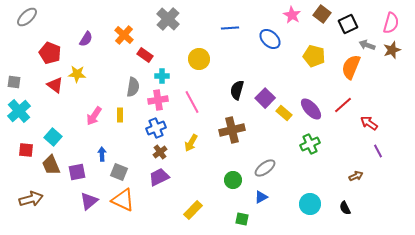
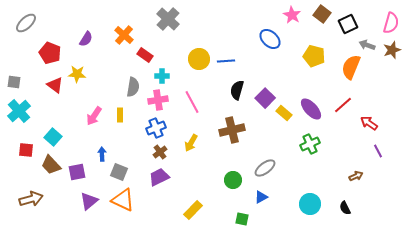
gray ellipse at (27, 17): moved 1 px left, 6 px down
blue line at (230, 28): moved 4 px left, 33 px down
brown trapezoid at (51, 165): rotated 20 degrees counterclockwise
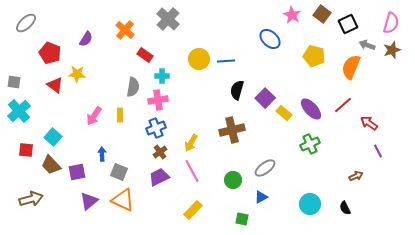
orange cross at (124, 35): moved 1 px right, 5 px up
pink line at (192, 102): moved 69 px down
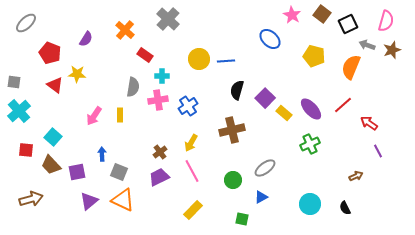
pink semicircle at (391, 23): moved 5 px left, 2 px up
blue cross at (156, 128): moved 32 px right, 22 px up; rotated 12 degrees counterclockwise
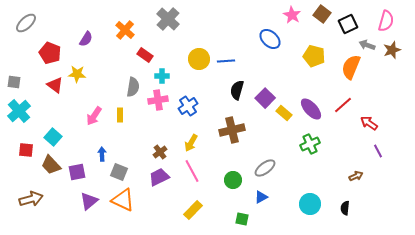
black semicircle at (345, 208): rotated 32 degrees clockwise
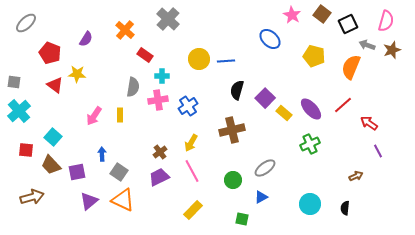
gray square at (119, 172): rotated 12 degrees clockwise
brown arrow at (31, 199): moved 1 px right, 2 px up
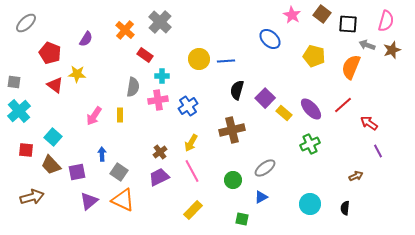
gray cross at (168, 19): moved 8 px left, 3 px down
black square at (348, 24): rotated 30 degrees clockwise
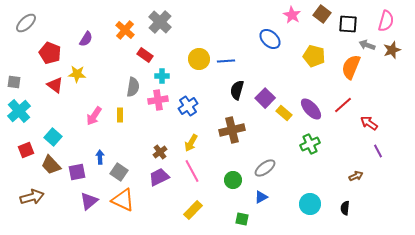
red square at (26, 150): rotated 28 degrees counterclockwise
blue arrow at (102, 154): moved 2 px left, 3 px down
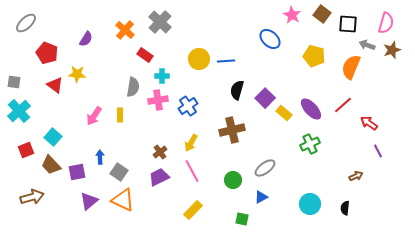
pink semicircle at (386, 21): moved 2 px down
red pentagon at (50, 53): moved 3 px left
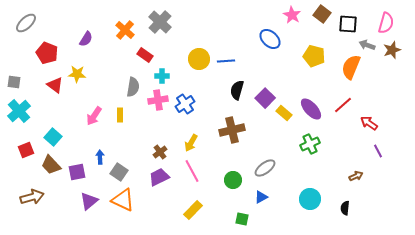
blue cross at (188, 106): moved 3 px left, 2 px up
cyan circle at (310, 204): moved 5 px up
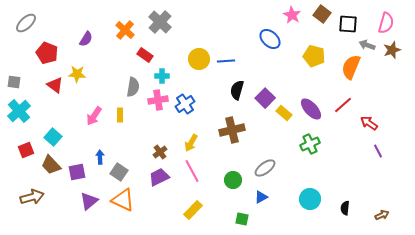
brown arrow at (356, 176): moved 26 px right, 39 px down
